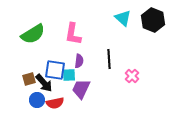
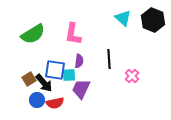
brown square: rotated 16 degrees counterclockwise
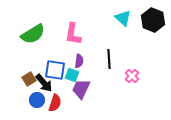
cyan square: moved 3 px right; rotated 24 degrees clockwise
red semicircle: rotated 60 degrees counterclockwise
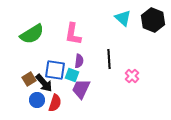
green semicircle: moved 1 px left
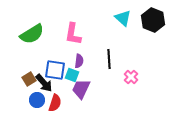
pink cross: moved 1 px left, 1 px down
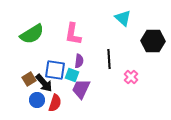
black hexagon: moved 21 px down; rotated 20 degrees counterclockwise
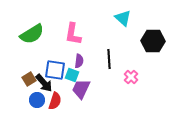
red semicircle: moved 2 px up
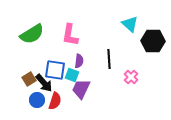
cyan triangle: moved 7 px right, 6 px down
pink L-shape: moved 3 px left, 1 px down
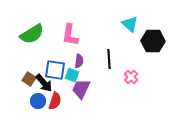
brown square: rotated 24 degrees counterclockwise
blue circle: moved 1 px right, 1 px down
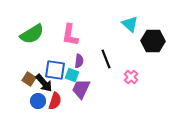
black line: moved 3 px left; rotated 18 degrees counterclockwise
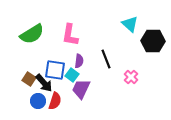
cyan square: rotated 16 degrees clockwise
